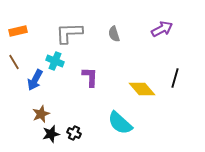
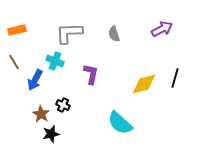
orange rectangle: moved 1 px left, 1 px up
purple L-shape: moved 1 px right, 3 px up; rotated 10 degrees clockwise
yellow diamond: moved 2 px right, 5 px up; rotated 64 degrees counterclockwise
brown star: rotated 18 degrees counterclockwise
black cross: moved 11 px left, 28 px up
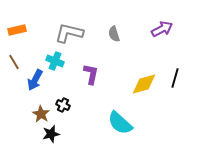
gray L-shape: rotated 16 degrees clockwise
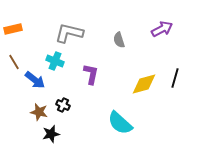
orange rectangle: moved 4 px left, 1 px up
gray semicircle: moved 5 px right, 6 px down
blue arrow: rotated 80 degrees counterclockwise
brown star: moved 2 px left, 2 px up; rotated 18 degrees counterclockwise
